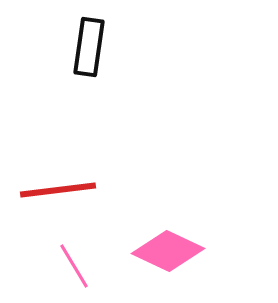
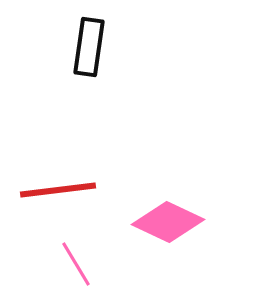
pink diamond: moved 29 px up
pink line: moved 2 px right, 2 px up
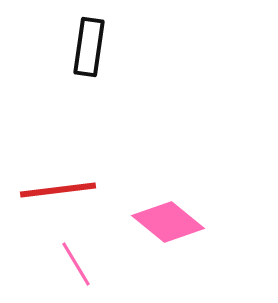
pink diamond: rotated 14 degrees clockwise
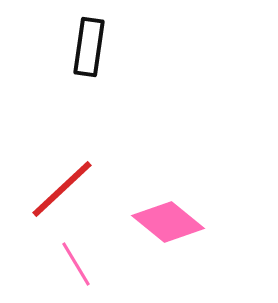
red line: moved 4 px right, 1 px up; rotated 36 degrees counterclockwise
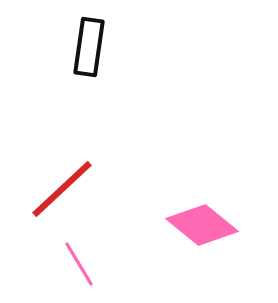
pink diamond: moved 34 px right, 3 px down
pink line: moved 3 px right
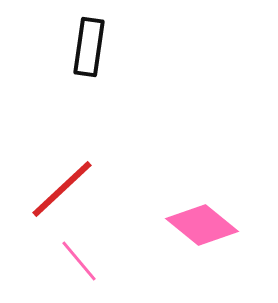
pink line: moved 3 px up; rotated 9 degrees counterclockwise
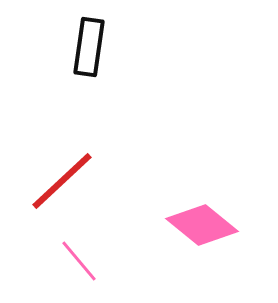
red line: moved 8 px up
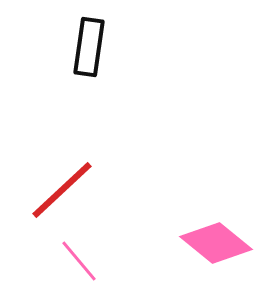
red line: moved 9 px down
pink diamond: moved 14 px right, 18 px down
